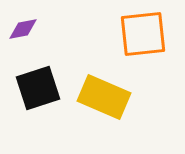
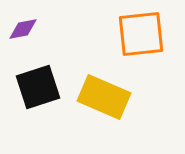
orange square: moved 2 px left
black square: moved 1 px up
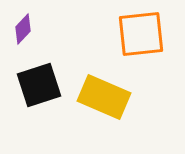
purple diamond: rotated 36 degrees counterclockwise
black square: moved 1 px right, 2 px up
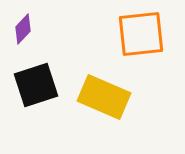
black square: moved 3 px left
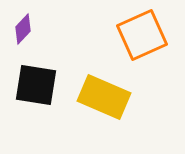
orange square: moved 1 px right, 1 px down; rotated 18 degrees counterclockwise
black square: rotated 27 degrees clockwise
